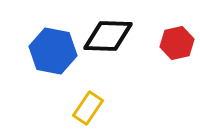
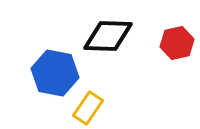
blue hexagon: moved 2 px right, 22 px down
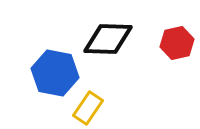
black diamond: moved 3 px down
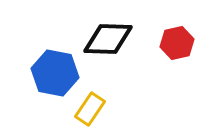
yellow rectangle: moved 2 px right, 1 px down
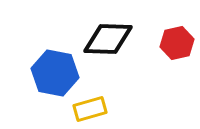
yellow rectangle: rotated 40 degrees clockwise
